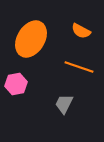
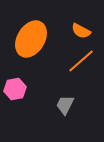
orange line: moved 2 px right, 6 px up; rotated 60 degrees counterclockwise
pink hexagon: moved 1 px left, 5 px down
gray trapezoid: moved 1 px right, 1 px down
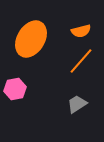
orange semicircle: rotated 42 degrees counterclockwise
orange line: rotated 8 degrees counterclockwise
gray trapezoid: moved 12 px right, 1 px up; rotated 30 degrees clockwise
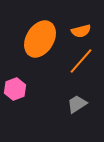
orange ellipse: moved 9 px right
pink hexagon: rotated 10 degrees counterclockwise
